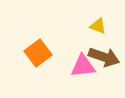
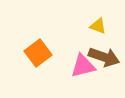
pink triangle: rotated 8 degrees counterclockwise
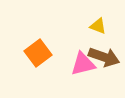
pink triangle: moved 2 px up
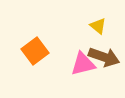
yellow triangle: rotated 18 degrees clockwise
orange square: moved 3 px left, 2 px up
